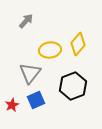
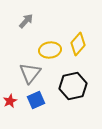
black hexagon: rotated 8 degrees clockwise
red star: moved 2 px left, 4 px up
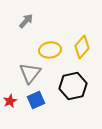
yellow diamond: moved 4 px right, 3 px down
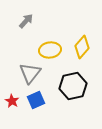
red star: moved 2 px right; rotated 16 degrees counterclockwise
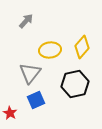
black hexagon: moved 2 px right, 2 px up
red star: moved 2 px left, 12 px down
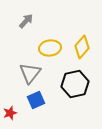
yellow ellipse: moved 2 px up
red star: rotated 24 degrees clockwise
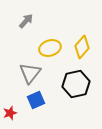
yellow ellipse: rotated 10 degrees counterclockwise
black hexagon: moved 1 px right
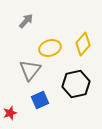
yellow diamond: moved 1 px right, 3 px up
gray triangle: moved 3 px up
blue square: moved 4 px right
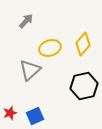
gray triangle: rotated 10 degrees clockwise
black hexagon: moved 8 px right, 2 px down
blue square: moved 5 px left, 16 px down
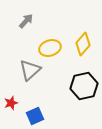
red star: moved 1 px right, 10 px up
